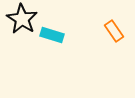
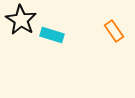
black star: moved 1 px left, 1 px down
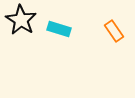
cyan rectangle: moved 7 px right, 6 px up
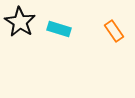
black star: moved 1 px left, 2 px down
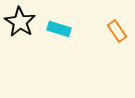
orange rectangle: moved 3 px right
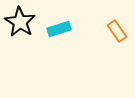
cyan rectangle: rotated 35 degrees counterclockwise
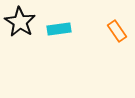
cyan rectangle: rotated 10 degrees clockwise
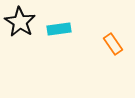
orange rectangle: moved 4 px left, 13 px down
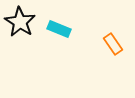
cyan rectangle: rotated 30 degrees clockwise
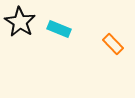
orange rectangle: rotated 10 degrees counterclockwise
